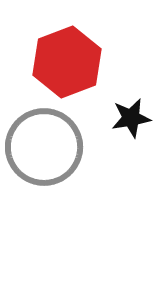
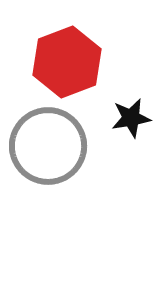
gray circle: moved 4 px right, 1 px up
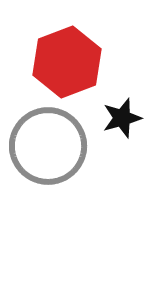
black star: moved 9 px left; rotated 6 degrees counterclockwise
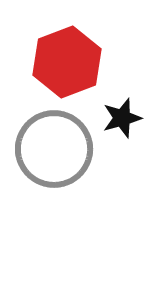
gray circle: moved 6 px right, 3 px down
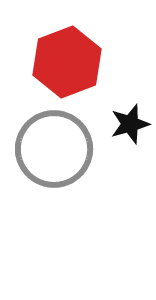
black star: moved 8 px right, 6 px down
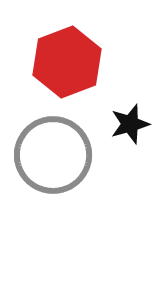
gray circle: moved 1 px left, 6 px down
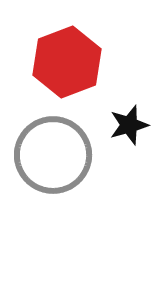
black star: moved 1 px left, 1 px down
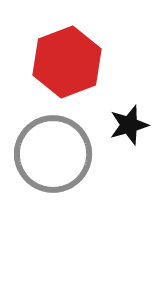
gray circle: moved 1 px up
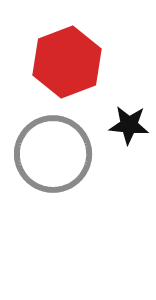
black star: rotated 21 degrees clockwise
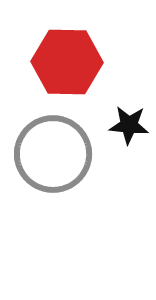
red hexagon: rotated 22 degrees clockwise
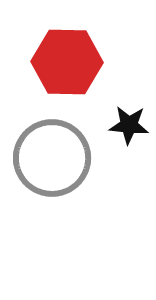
gray circle: moved 1 px left, 4 px down
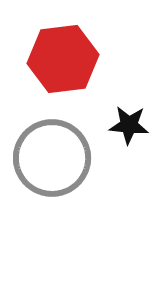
red hexagon: moved 4 px left, 3 px up; rotated 8 degrees counterclockwise
